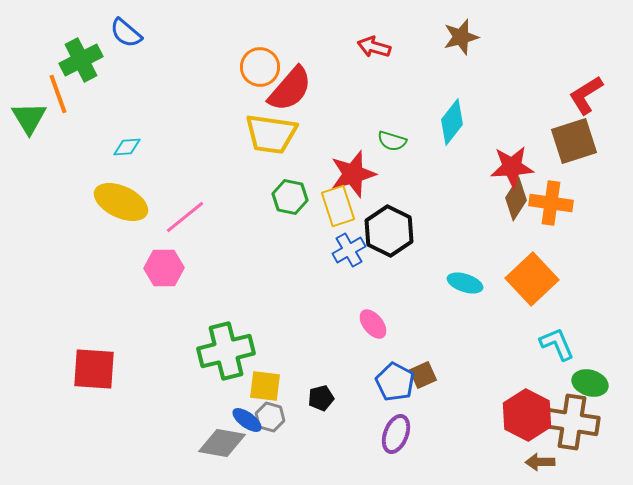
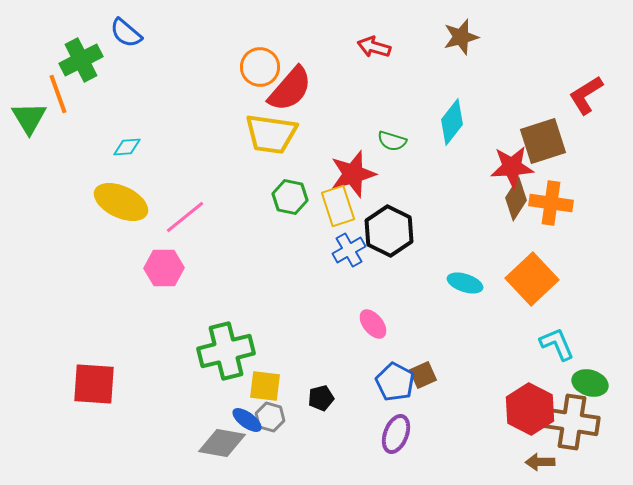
brown square at (574, 141): moved 31 px left
red square at (94, 369): moved 15 px down
red hexagon at (527, 415): moved 3 px right, 6 px up
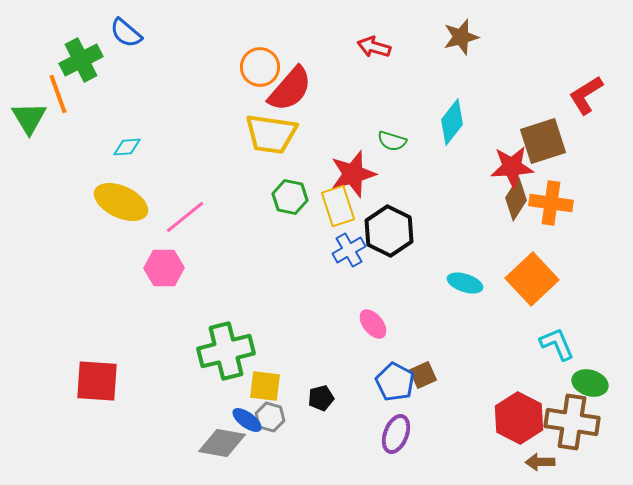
red square at (94, 384): moved 3 px right, 3 px up
red hexagon at (530, 409): moved 11 px left, 9 px down
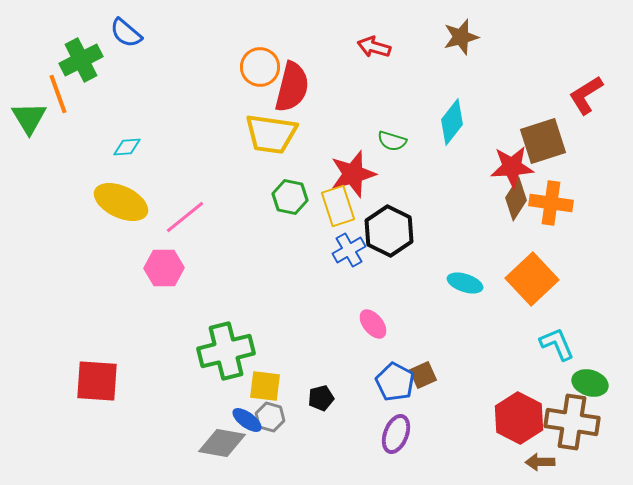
red semicircle at (290, 89): moved 2 px right, 2 px up; rotated 27 degrees counterclockwise
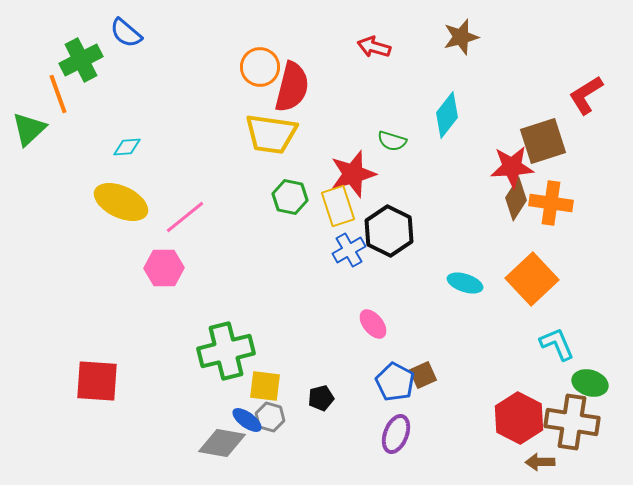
green triangle at (29, 118): moved 11 px down; rotated 18 degrees clockwise
cyan diamond at (452, 122): moved 5 px left, 7 px up
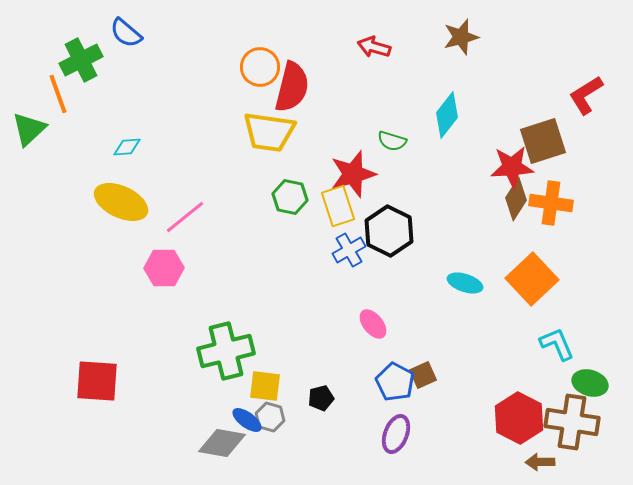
yellow trapezoid at (271, 134): moved 2 px left, 2 px up
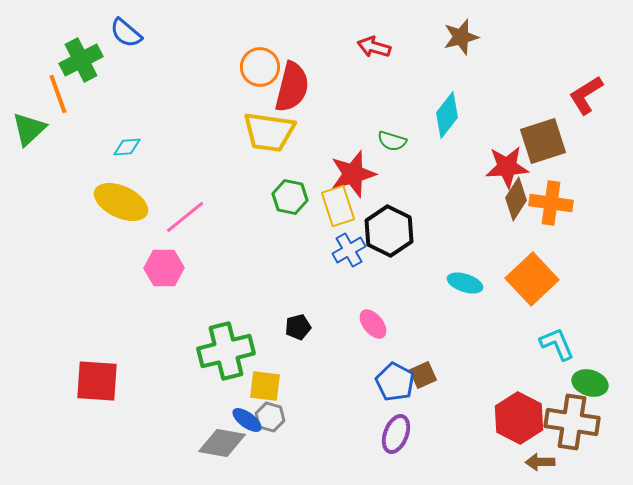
red star at (512, 167): moved 5 px left
black pentagon at (321, 398): moved 23 px left, 71 px up
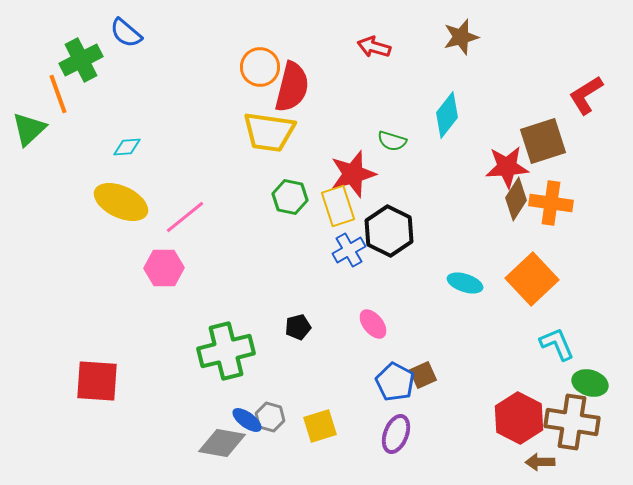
yellow square at (265, 386): moved 55 px right, 40 px down; rotated 24 degrees counterclockwise
